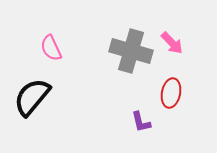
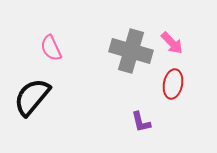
red ellipse: moved 2 px right, 9 px up
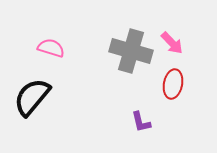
pink semicircle: rotated 132 degrees clockwise
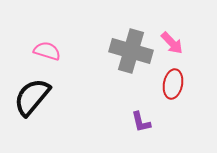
pink semicircle: moved 4 px left, 3 px down
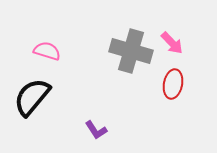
purple L-shape: moved 45 px left, 8 px down; rotated 20 degrees counterclockwise
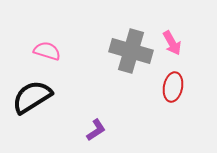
pink arrow: rotated 15 degrees clockwise
red ellipse: moved 3 px down
black semicircle: rotated 18 degrees clockwise
purple L-shape: rotated 90 degrees counterclockwise
